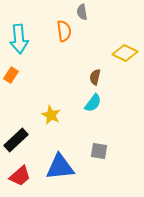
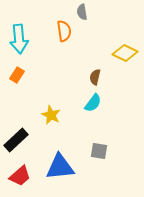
orange rectangle: moved 6 px right
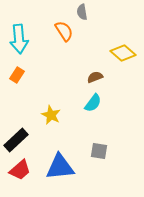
orange semicircle: rotated 25 degrees counterclockwise
yellow diamond: moved 2 px left; rotated 15 degrees clockwise
brown semicircle: rotated 56 degrees clockwise
red trapezoid: moved 6 px up
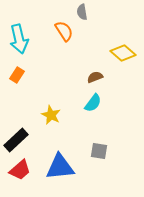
cyan arrow: rotated 8 degrees counterclockwise
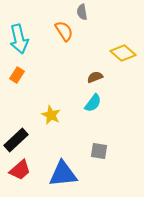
blue triangle: moved 3 px right, 7 px down
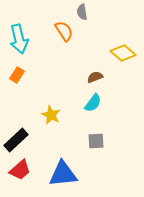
gray square: moved 3 px left, 10 px up; rotated 12 degrees counterclockwise
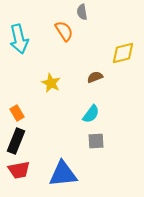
yellow diamond: rotated 55 degrees counterclockwise
orange rectangle: moved 38 px down; rotated 63 degrees counterclockwise
cyan semicircle: moved 2 px left, 11 px down
yellow star: moved 32 px up
black rectangle: moved 1 px down; rotated 25 degrees counterclockwise
red trapezoid: moved 1 px left; rotated 30 degrees clockwise
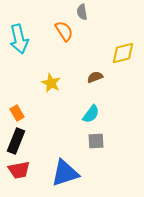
blue triangle: moved 2 px right, 1 px up; rotated 12 degrees counterclockwise
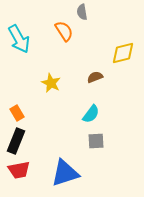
cyan arrow: rotated 16 degrees counterclockwise
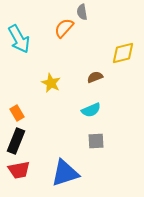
orange semicircle: moved 3 px up; rotated 105 degrees counterclockwise
cyan semicircle: moved 4 px up; rotated 30 degrees clockwise
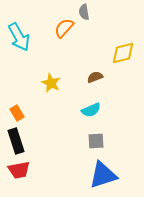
gray semicircle: moved 2 px right
cyan arrow: moved 2 px up
black rectangle: rotated 40 degrees counterclockwise
blue triangle: moved 38 px right, 2 px down
